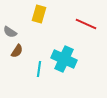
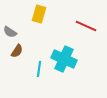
red line: moved 2 px down
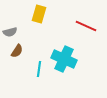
gray semicircle: rotated 48 degrees counterclockwise
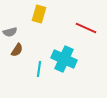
red line: moved 2 px down
brown semicircle: moved 1 px up
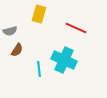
red line: moved 10 px left
gray semicircle: moved 1 px up
cyan cross: moved 1 px down
cyan line: rotated 14 degrees counterclockwise
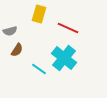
red line: moved 8 px left
cyan cross: moved 2 px up; rotated 15 degrees clockwise
cyan line: rotated 49 degrees counterclockwise
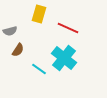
brown semicircle: moved 1 px right
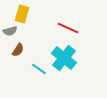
yellow rectangle: moved 17 px left
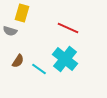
yellow rectangle: moved 1 px up
gray semicircle: rotated 32 degrees clockwise
brown semicircle: moved 11 px down
cyan cross: moved 1 px right, 1 px down
